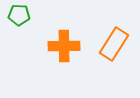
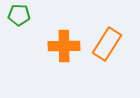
orange rectangle: moved 7 px left
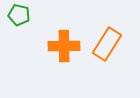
green pentagon: rotated 10 degrees clockwise
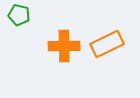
orange rectangle: rotated 32 degrees clockwise
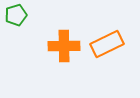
green pentagon: moved 3 px left; rotated 30 degrees counterclockwise
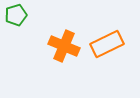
orange cross: rotated 24 degrees clockwise
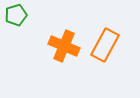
orange rectangle: moved 2 px left, 1 px down; rotated 36 degrees counterclockwise
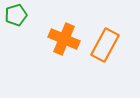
orange cross: moved 7 px up
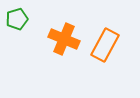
green pentagon: moved 1 px right, 4 px down
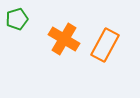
orange cross: rotated 8 degrees clockwise
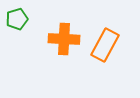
orange cross: rotated 28 degrees counterclockwise
